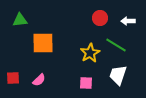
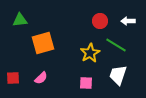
red circle: moved 3 px down
orange square: rotated 15 degrees counterclockwise
pink semicircle: moved 2 px right, 2 px up
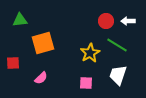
red circle: moved 6 px right
green line: moved 1 px right
red square: moved 15 px up
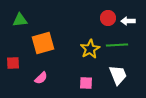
red circle: moved 2 px right, 3 px up
green line: rotated 35 degrees counterclockwise
yellow star: moved 4 px up
white trapezoid: rotated 140 degrees clockwise
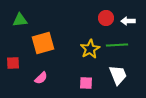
red circle: moved 2 px left
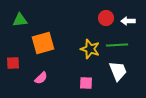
yellow star: rotated 24 degrees counterclockwise
white trapezoid: moved 4 px up
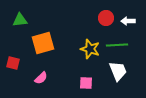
red square: rotated 16 degrees clockwise
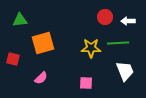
red circle: moved 1 px left, 1 px up
green line: moved 1 px right, 2 px up
yellow star: moved 1 px right, 1 px up; rotated 18 degrees counterclockwise
red square: moved 4 px up
white trapezoid: moved 7 px right
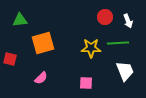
white arrow: rotated 112 degrees counterclockwise
red square: moved 3 px left
